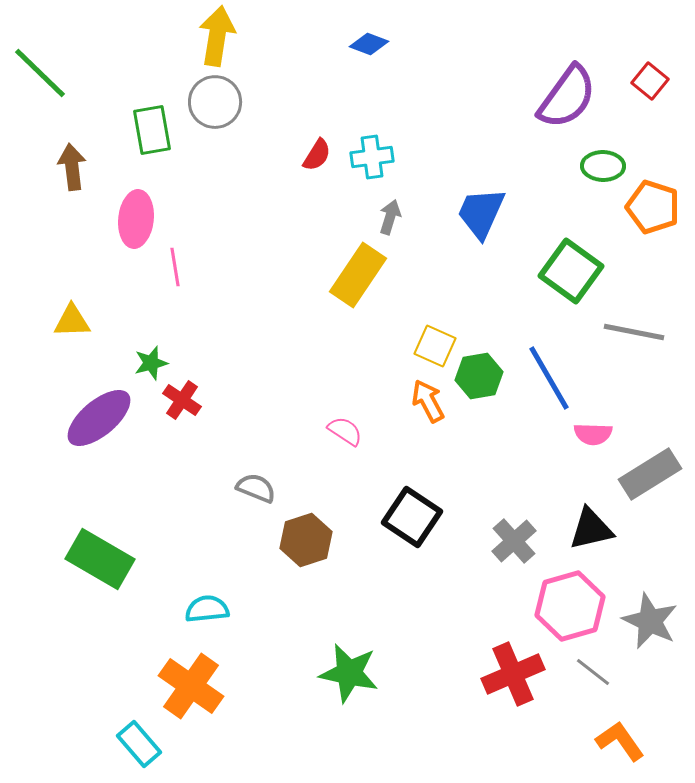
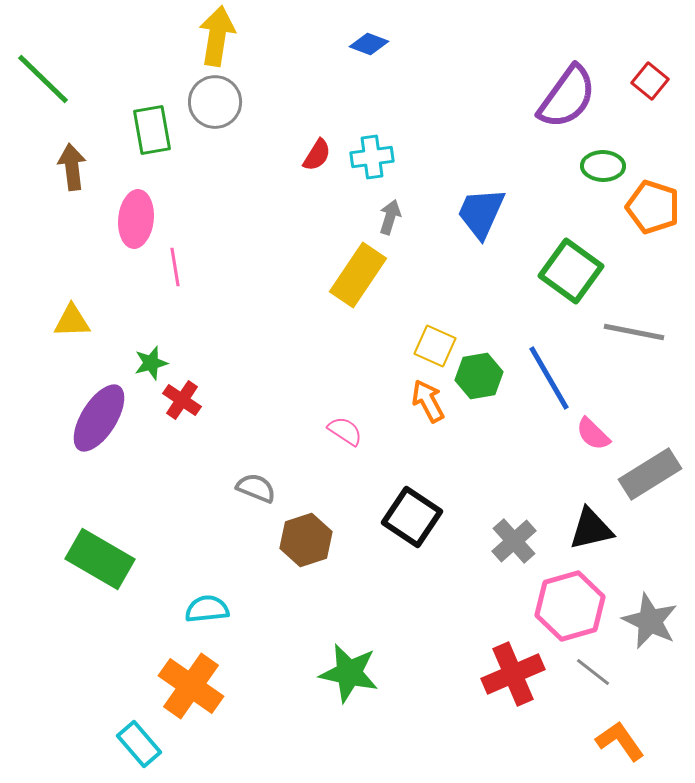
green line at (40, 73): moved 3 px right, 6 px down
purple ellipse at (99, 418): rotated 18 degrees counterclockwise
pink semicircle at (593, 434): rotated 42 degrees clockwise
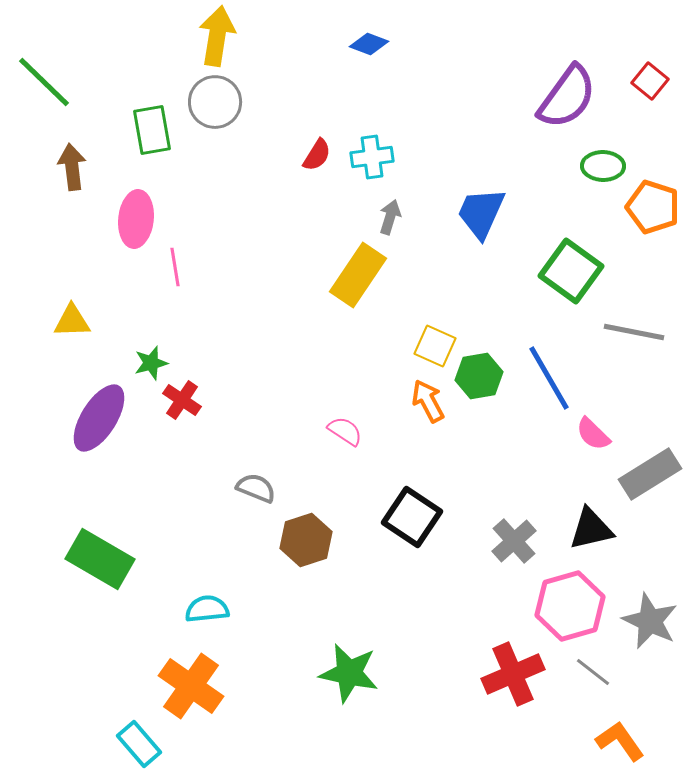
green line at (43, 79): moved 1 px right, 3 px down
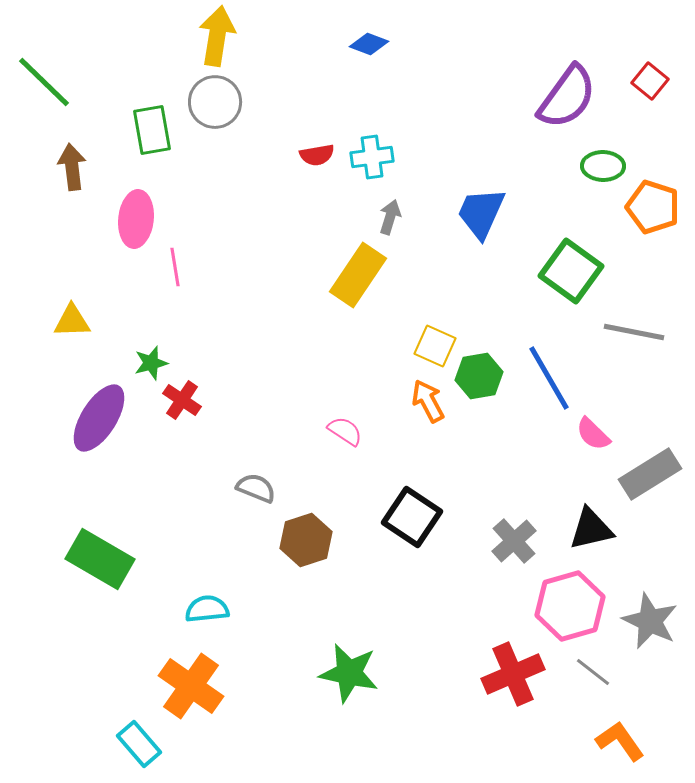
red semicircle at (317, 155): rotated 48 degrees clockwise
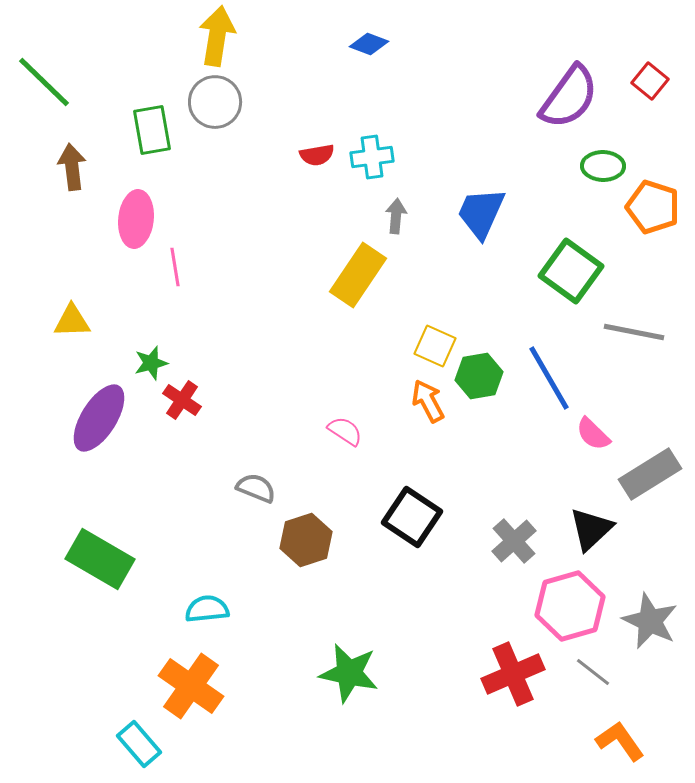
purple semicircle at (567, 97): moved 2 px right
gray arrow at (390, 217): moved 6 px right, 1 px up; rotated 12 degrees counterclockwise
black triangle at (591, 529): rotated 30 degrees counterclockwise
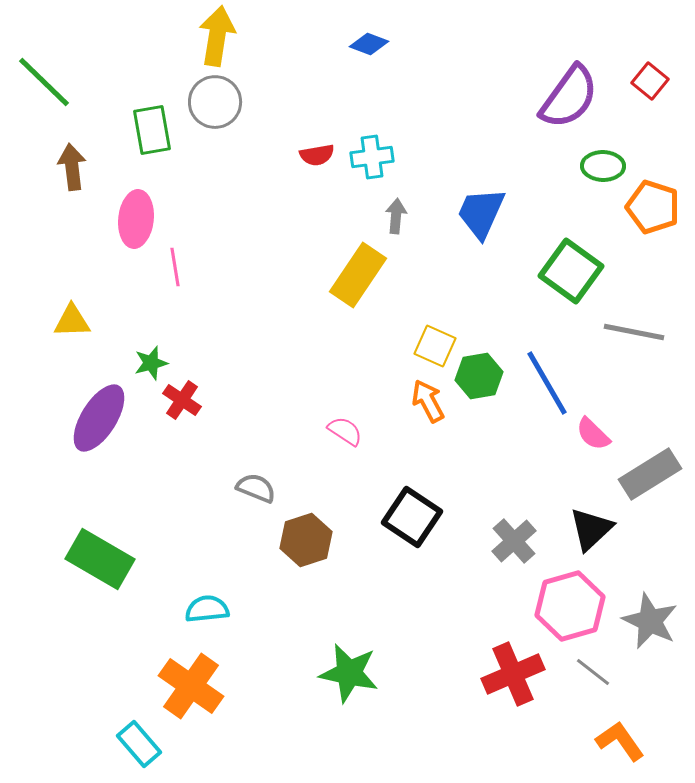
blue line at (549, 378): moved 2 px left, 5 px down
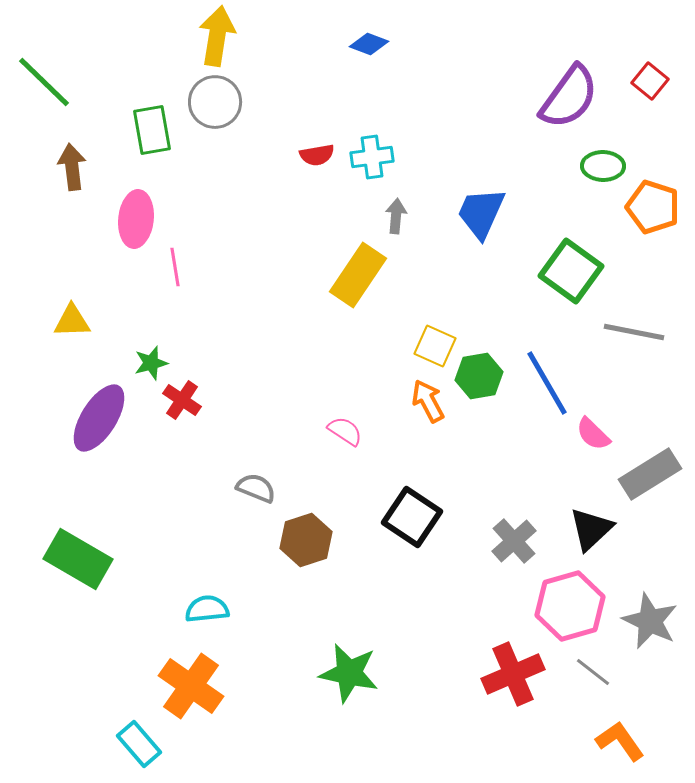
green rectangle at (100, 559): moved 22 px left
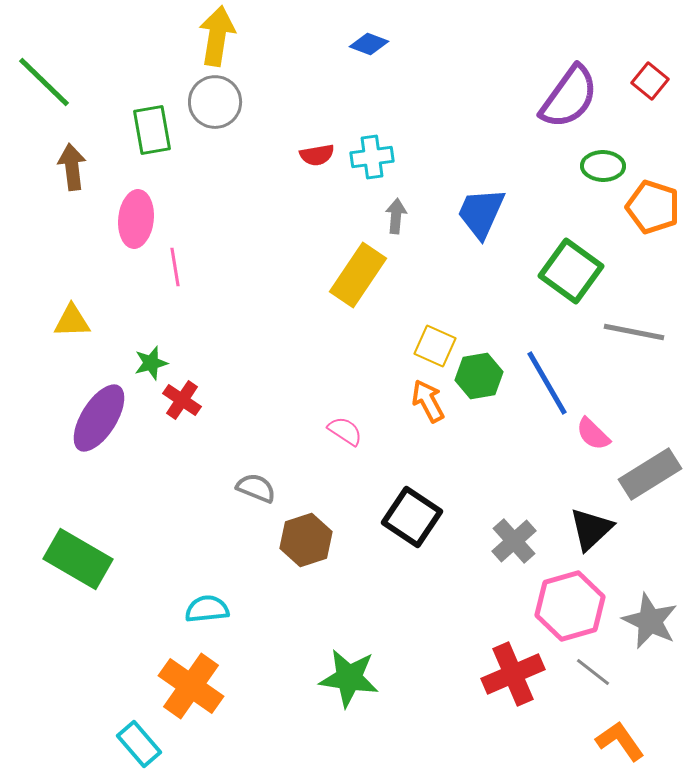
green star at (349, 673): moved 5 px down; rotated 4 degrees counterclockwise
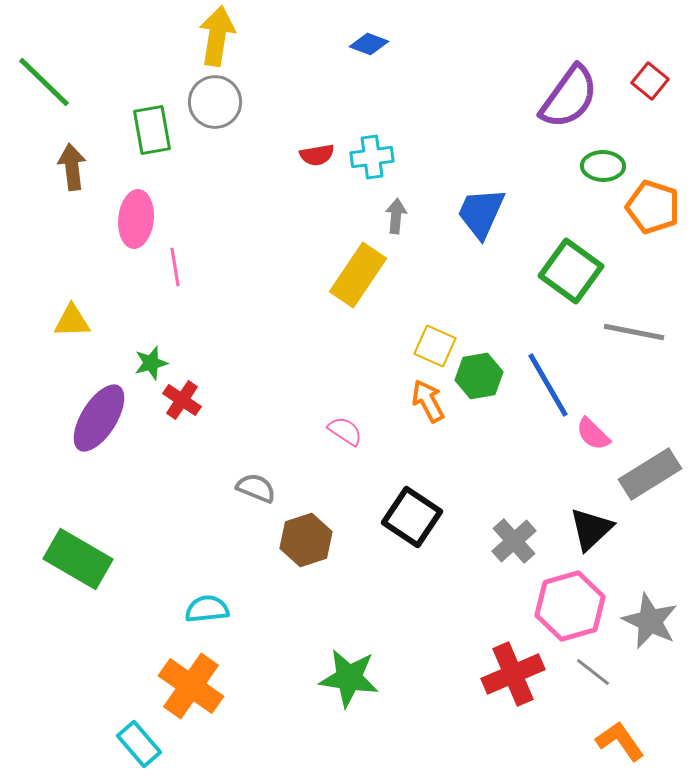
blue line at (547, 383): moved 1 px right, 2 px down
